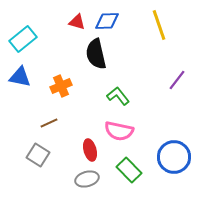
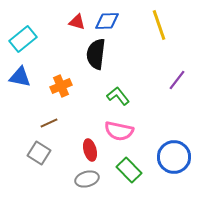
black semicircle: rotated 20 degrees clockwise
gray square: moved 1 px right, 2 px up
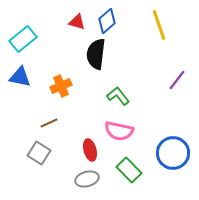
blue diamond: rotated 40 degrees counterclockwise
blue circle: moved 1 px left, 4 px up
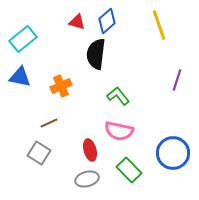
purple line: rotated 20 degrees counterclockwise
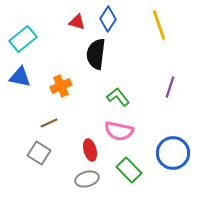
blue diamond: moved 1 px right, 2 px up; rotated 15 degrees counterclockwise
purple line: moved 7 px left, 7 px down
green L-shape: moved 1 px down
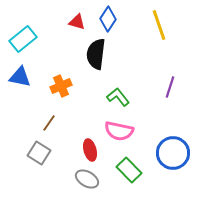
brown line: rotated 30 degrees counterclockwise
gray ellipse: rotated 45 degrees clockwise
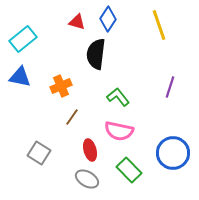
brown line: moved 23 px right, 6 px up
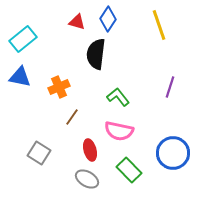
orange cross: moved 2 px left, 1 px down
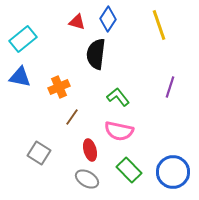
blue circle: moved 19 px down
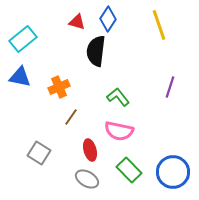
black semicircle: moved 3 px up
brown line: moved 1 px left
